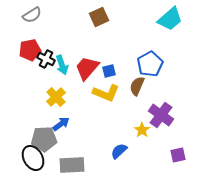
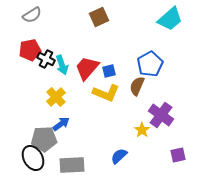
blue semicircle: moved 5 px down
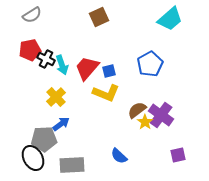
brown semicircle: moved 24 px down; rotated 30 degrees clockwise
yellow star: moved 3 px right, 8 px up
blue semicircle: rotated 96 degrees counterclockwise
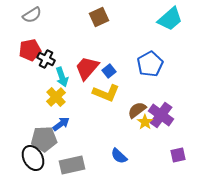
cyan arrow: moved 12 px down
blue square: rotated 24 degrees counterclockwise
gray rectangle: rotated 10 degrees counterclockwise
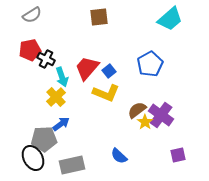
brown square: rotated 18 degrees clockwise
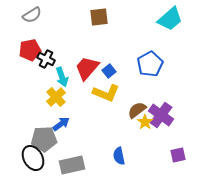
blue semicircle: rotated 36 degrees clockwise
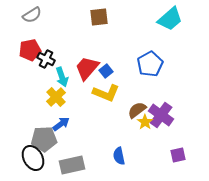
blue square: moved 3 px left
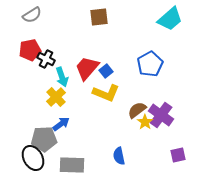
gray rectangle: rotated 15 degrees clockwise
